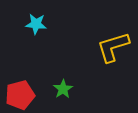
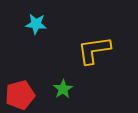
yellow L-shape: moved 19 px left, 3 px down; rotated 9 degrees clockwise
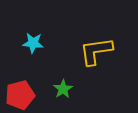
cyan star: moved 3 px left, 19 px down
yellow L-shape: moved 2 px right, 1 px down
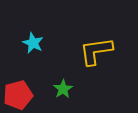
cyan star: rotated 20 degrees clockwise
red pentagon: moved 2 px left
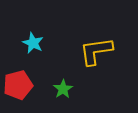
red pentagon: moved 10 px up
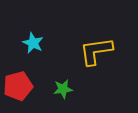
red pentagon: moved 1 px down
green star: rotated 24 degrees clockwise
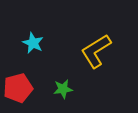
yellow L-shape: rotated 24 degrees counterclockwise
red pentagon: moved 2 px down
